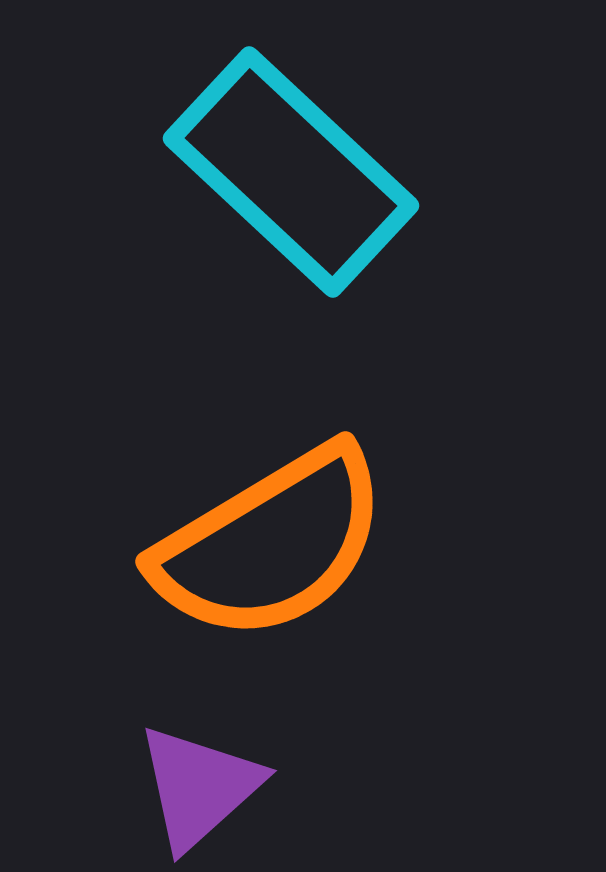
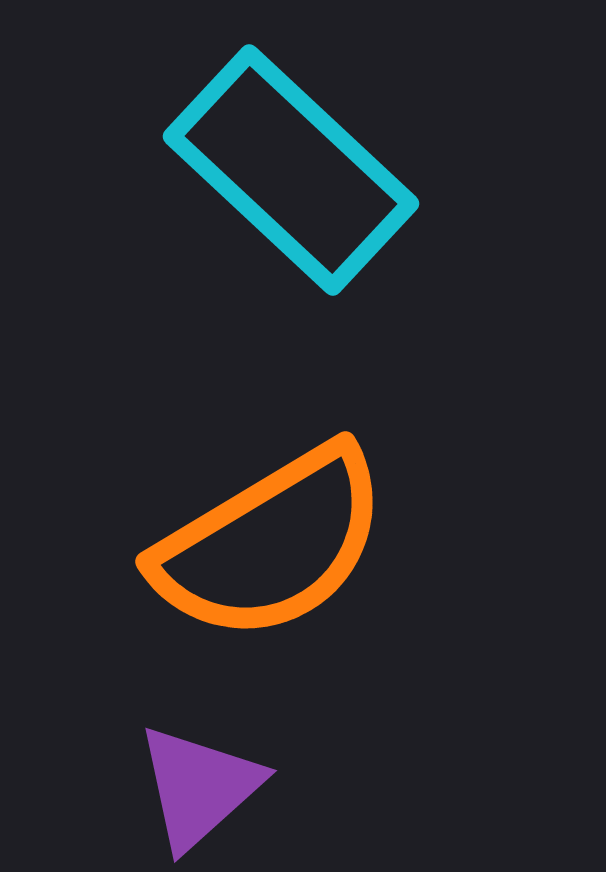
cyan rectangle: moved 2 px up
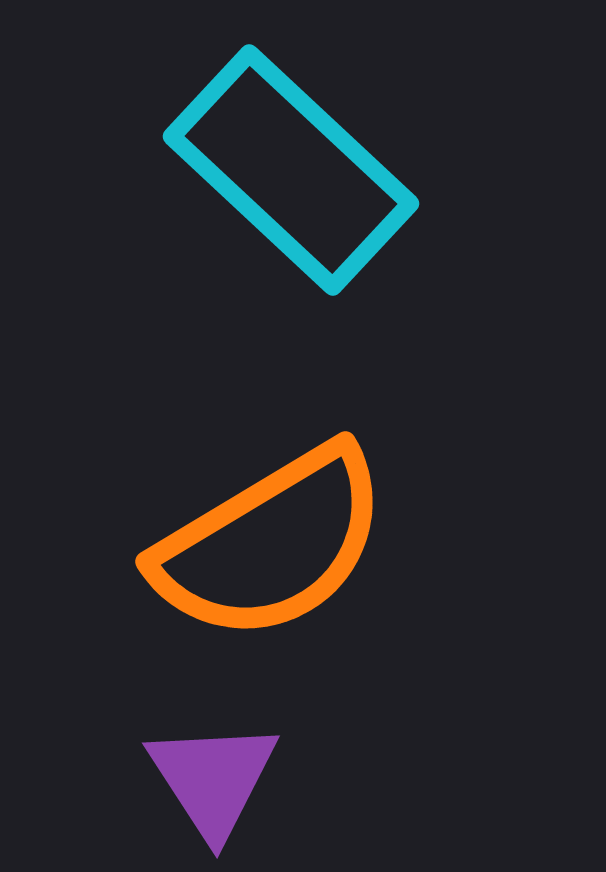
purple triangle: moved 14 px right, 8 px up; rotated 21 degrees counterclockwise
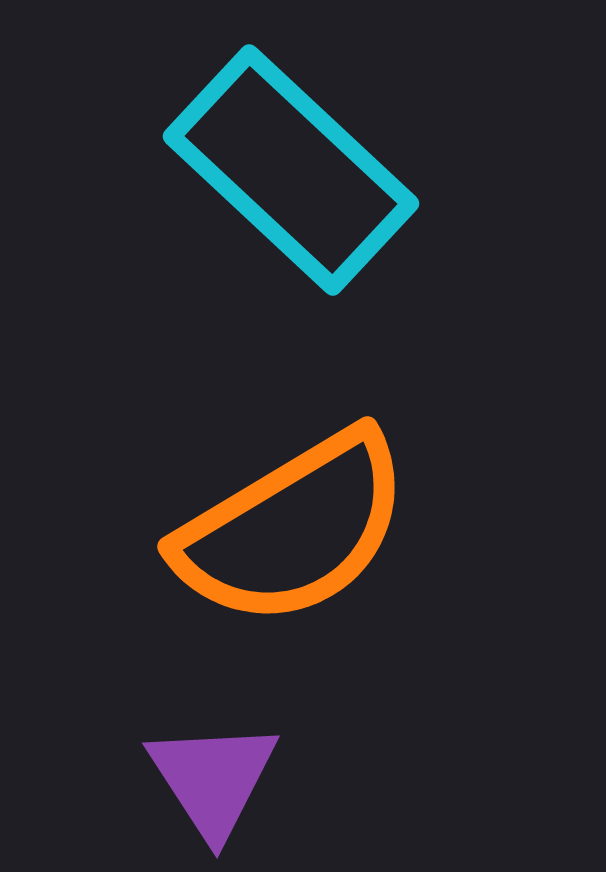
orange semicircle: moved 22 px right, 15 px up
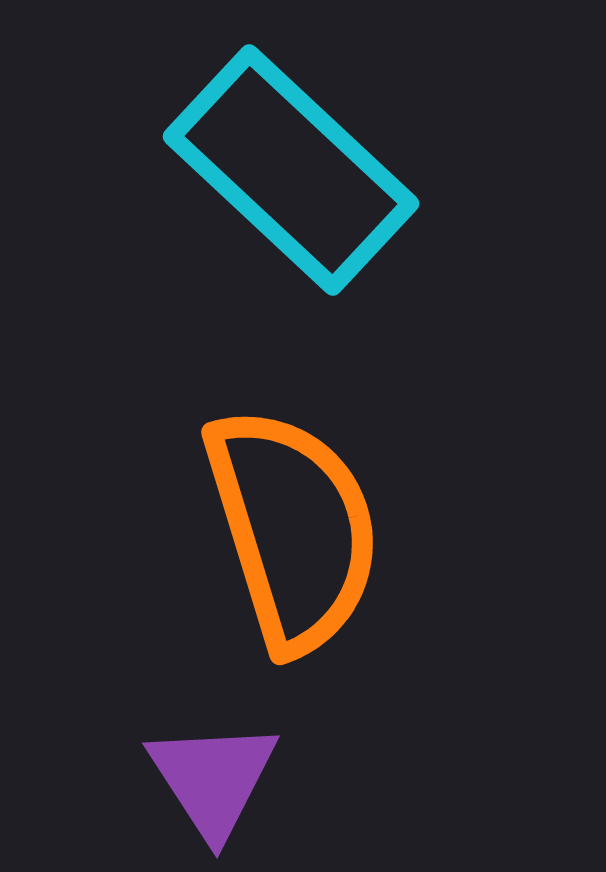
orange semicircle: rotated 76 degrees counterclockwise
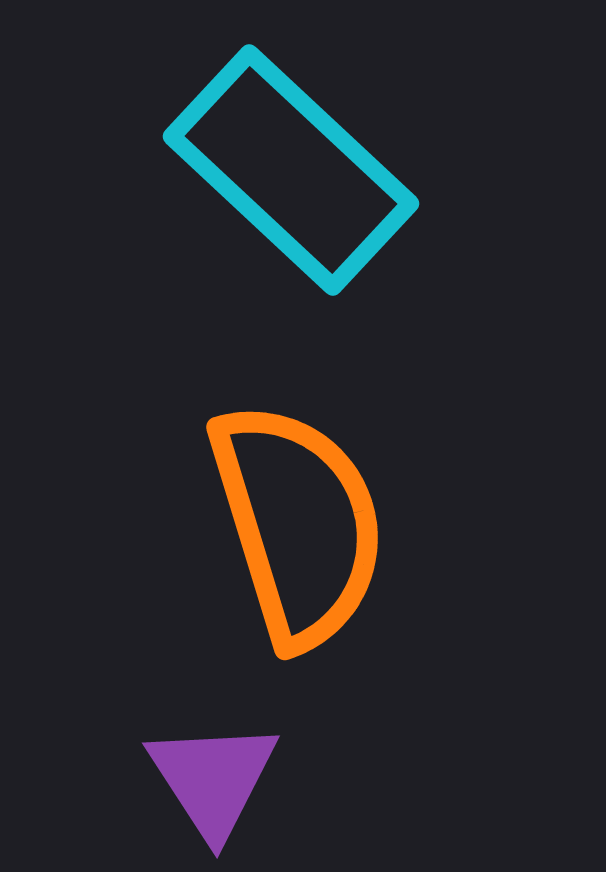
orange semicircle: moved 5 px right, 5 px up
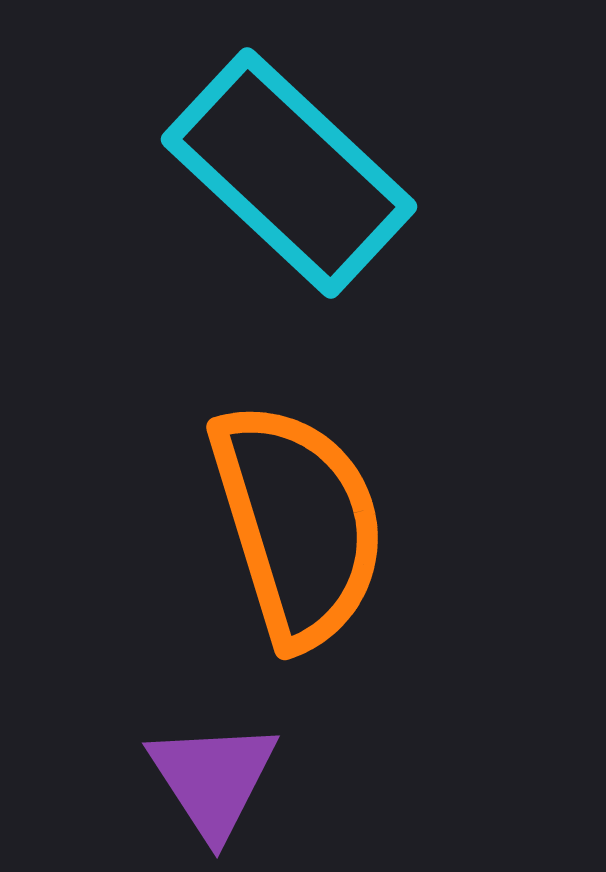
cyan rectangle: moved 2 px left, 3 px down
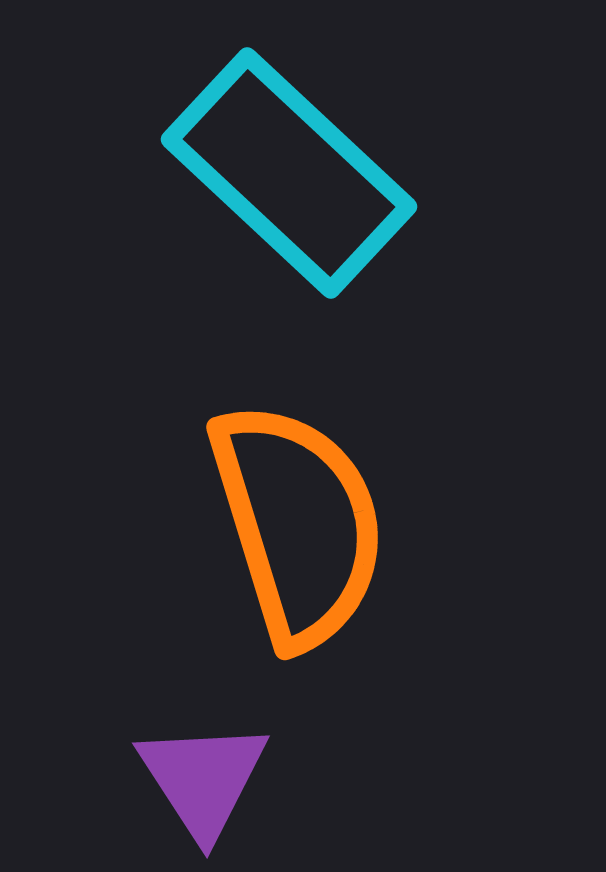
purple triangle: moved 10 px left
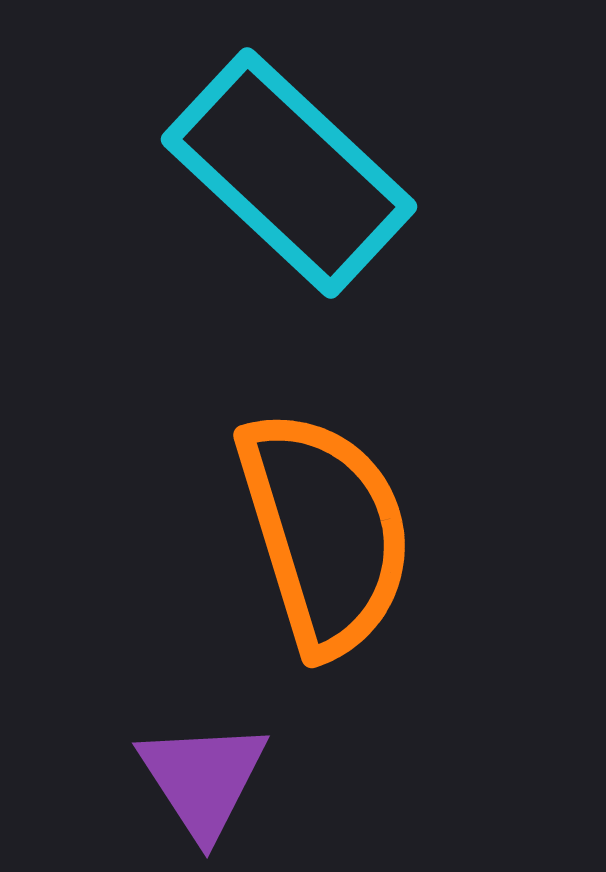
orange semicircle: moved 27 px right, 8 px down
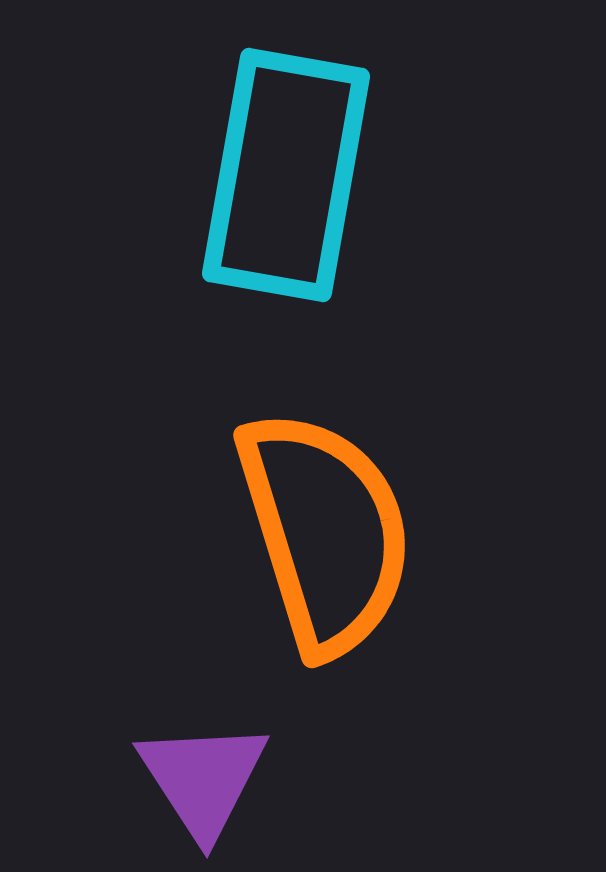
cyan rectangle: moved 3 px left, 2 px down; rotated 57 degrees clockwise
